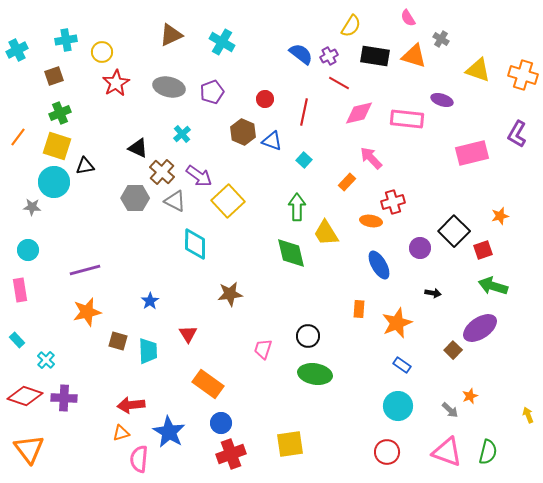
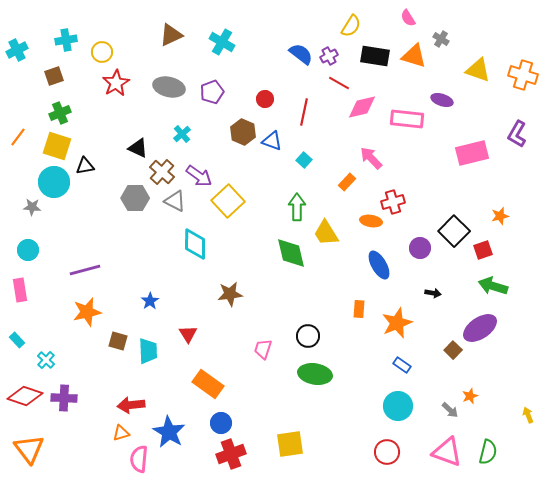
pink diamond at (359, 113): moved 3 px right, 6 px up
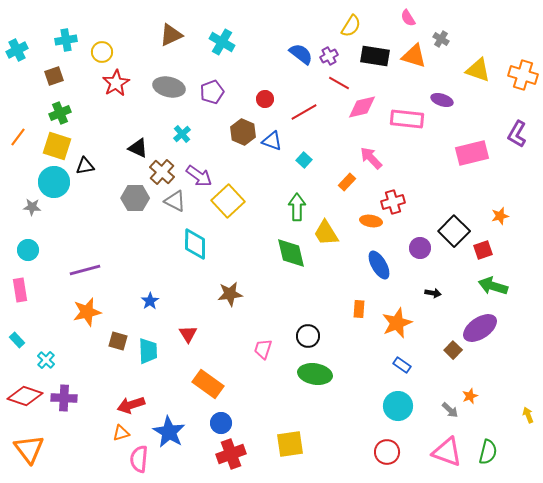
red line at (304, 112): rotated 48 degrees clockwise
red arrow at (131, 405): rotated 12 degrees counterclockwise
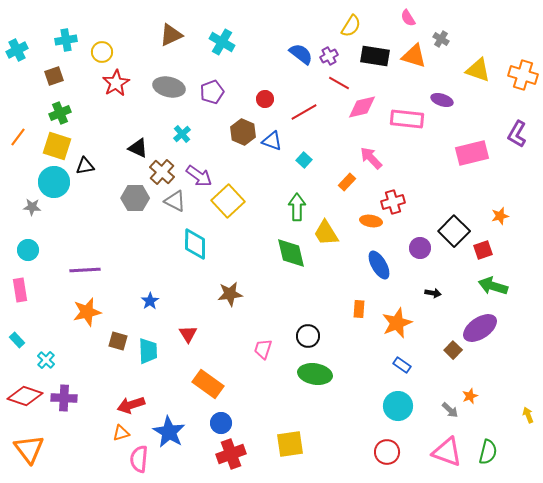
purple line at (85, 270): rotated 12 degrees clockwise
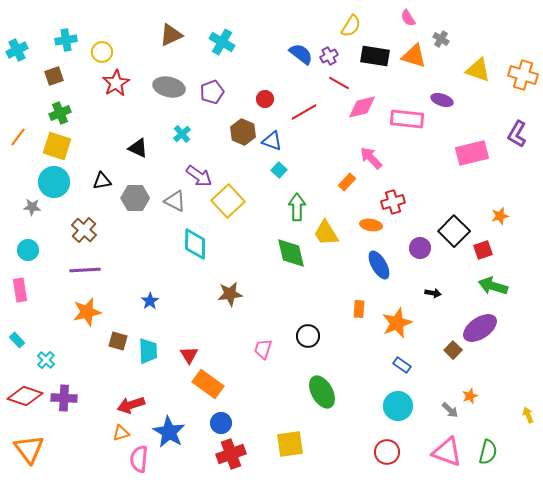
cyan square at (304, 160): moved 25 px left, 10 px down
black triangle at (85, 166): moved 17 px right, 15 px down
brown cross at (162, 172): moved 78 px left, 58 px down
orange ellipse at (371, 221): moved 4 px down
red triangle at (188, 334): moved 1 px right, 21 px down
green ellipse at (315, 374): moved 7 px right, 18 px down; rotated 52 degrees clockwise
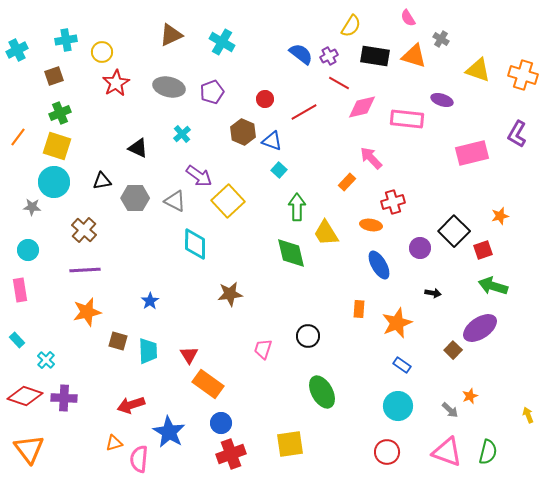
orange triangle at (121, 433): moved 7 px left, 10 px down
